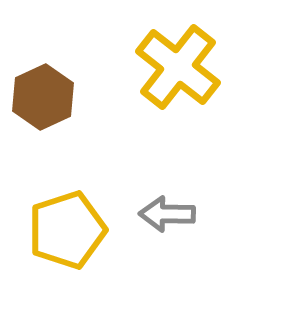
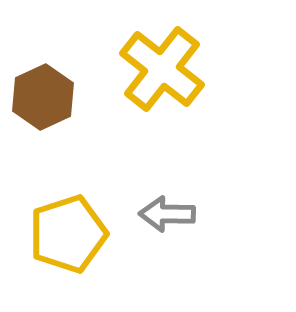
yellow cross: moved 16 px left, 2 px down
yellow pentagon: moved 1 px right, 4 px down
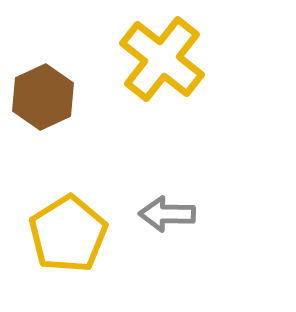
yellow cross: moved 10 px up
yellow pentagon: rotated 14 degrees counterclockwise
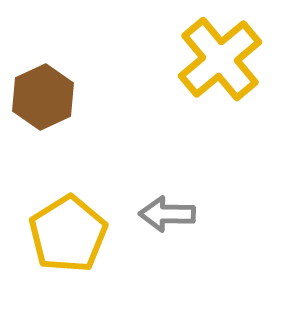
yellow cross: moved 58 px right; rotated 12 degrees clockwise
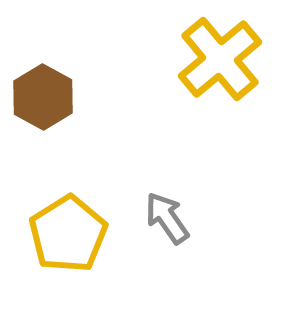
brown hexagon: rotated 6 degrees counterclockwise
gray arrow: moved 4 px down; rotated 54 degrees clockwise
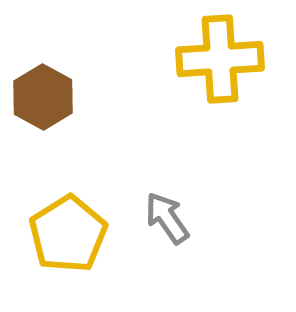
yellow cross: rotated 36 degrees clockwise
